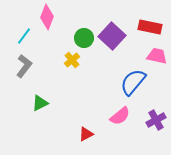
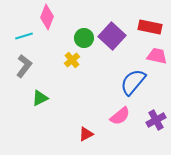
cyan line: rotated 36 degrees clockwise
green triangle: moved 5 px up
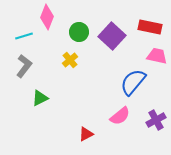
green circle: moved 5 px left, 6 px up
yellow cross: moved 2 px left
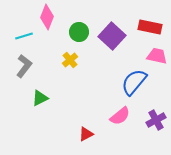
blue semicircle: moved 1 px right
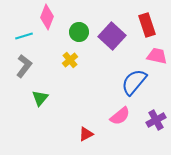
red rectangle: moved 3 px left, 2 px up; rotated 60 degrees clockwise
green triangle: rotated 24 degrees counterclockwise
